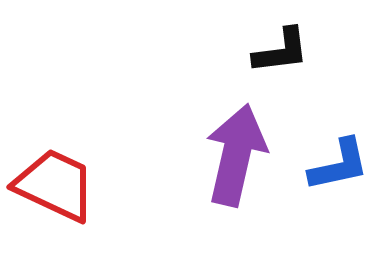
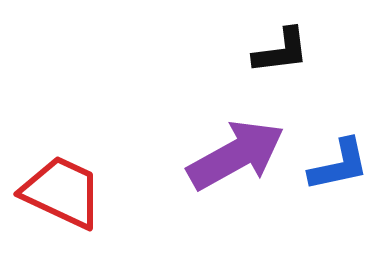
purple arrow: rotated 48 degrees clockwise
red trapezoid: moved 7 px right, 7 px down
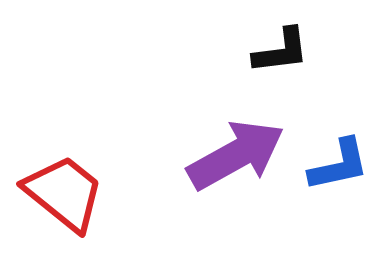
red trapezoid: moved 2 px right, 1 px down; rotated 14 degrees clockwise
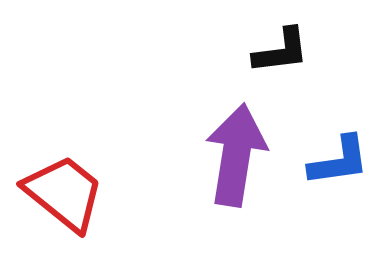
purple arrow: rotated 52 degrees counterclockwise
blue L-shape: moved 4 px up; rotated 4 degrees clockwise
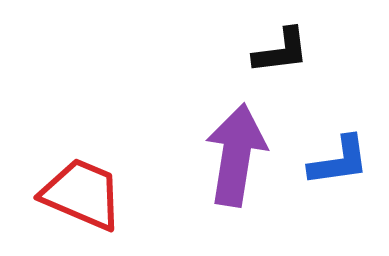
red trapezoid: moved 18 px right, 1 px down; rotated 16 degrees counterclockwise
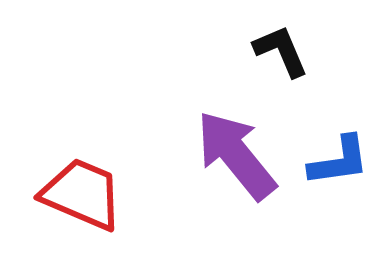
black L-shape: rotated 106 degrees counterclockwise
purple arrow: rotated 48 degrees counterclockwise
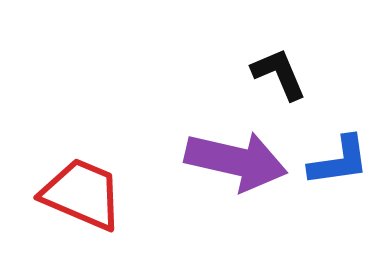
black L-shape: moved 2 px left, 23 px down
purple arrow: moved 6 px down; rotated 142 degrees clockwise
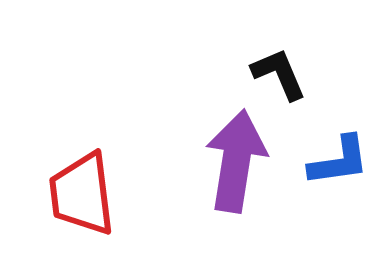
purple arrow: rotated 94 degrees counterclockwise
red trapezoid: rotated 120 degrees counterclockwise
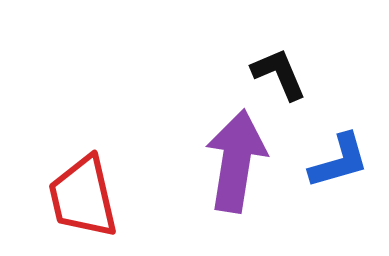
blue L-shape: rotated 8 degrees counterclockwise
red trapezoid: moved 1 px right, 3 px down; rotated 6 degrees counterclockwise
